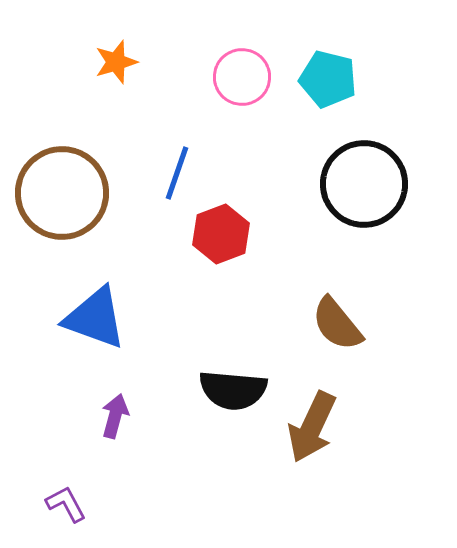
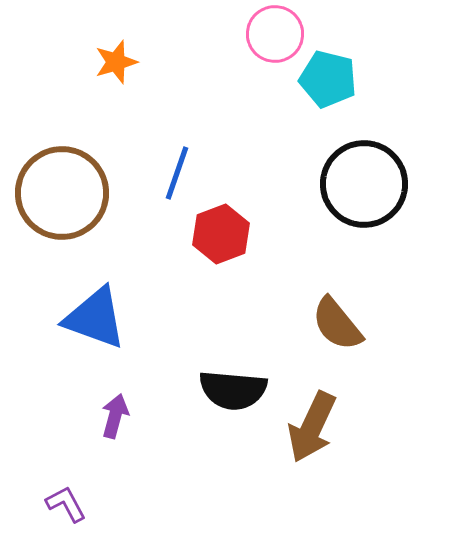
pink circle: moved 33 px right, 43 px up
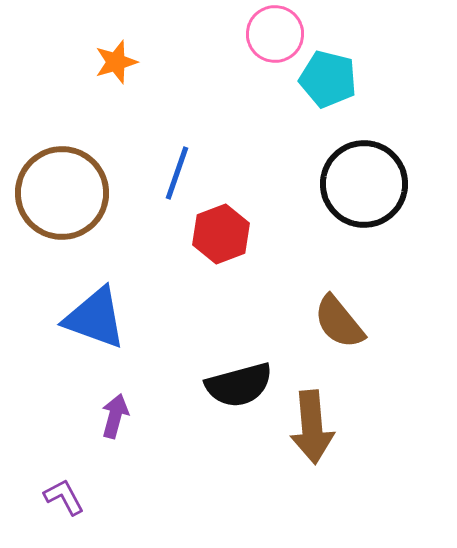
brown semicircle: moved 2 px right, 2 px up
black semicircle: moved 6 px right, 5 px up; rotated 20 degrees counterclockwise
brown arrow: rotated 30 degrees counterclockwise
purple L-shape: moved 2 px left, 7 px up
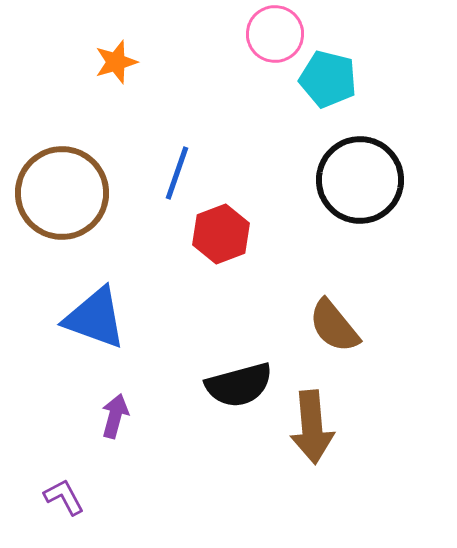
black circle: moved 4 px left, 4 px up
brown semicircle: moved 5 px left, 4 px down
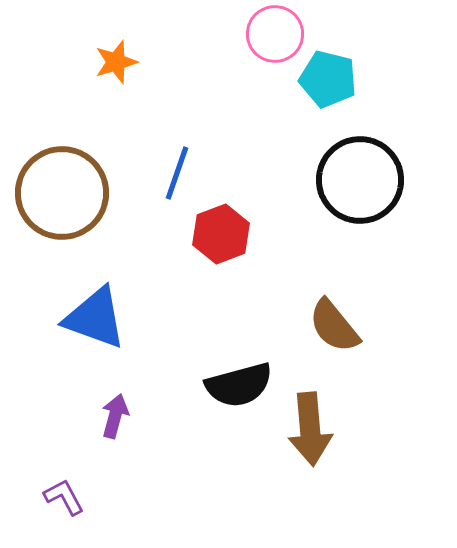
brown arrow: moved 2 px left, 2 px down
